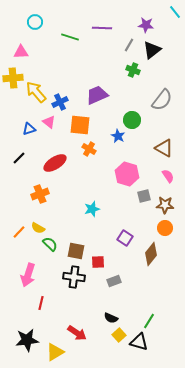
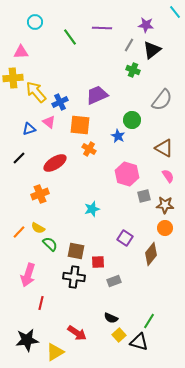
green line at (70, 37): rotated 36 degrees clockwise
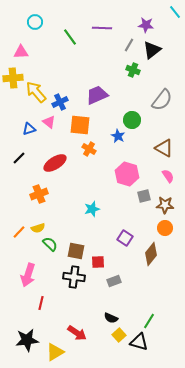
orange cross at (40, 194): moved 1 px left
yellow semicircle at (38, 228): rotated 48 degrees counterclockwise
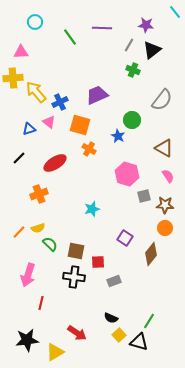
orange square at (80, 125): rotated 10 degrees clockwise
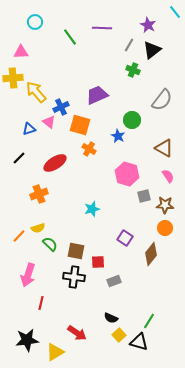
purple star at (146, 25): moved 2 px right; rotated 21 degrees clockwise
blue cross at (60, 102): moved 1 px right, 5 px down
orange line at (19, 232): moved 4 px down
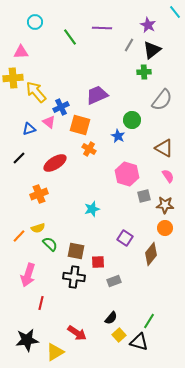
green cross at (133, 70): moved 11 px right, 2 px down; rotated 24 degrees counterclockwise
black semicircle at (111, 318): rotated 72 degrees counterclockwise
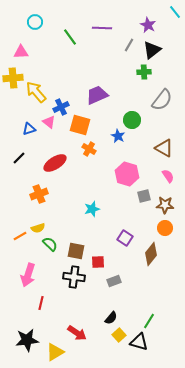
orange line at (19, 236): moved 1 px right; rotated 16 degrees clockwise
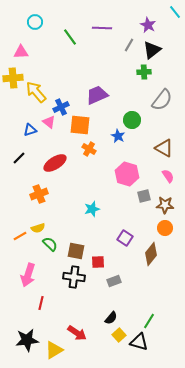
orange square at (80, 125): rotated 10 degrees counterclockwise
blue triangle at (29, 129): moved 1 px right, 1 px down
yellow triangle at (55, 352): moved 1 px left, 2 px up
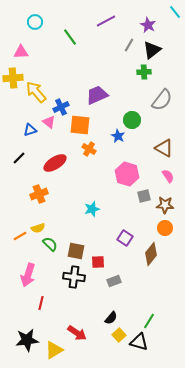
purple line at (102, 28): moved 4 px right, 7 px up; rotated 30 degrees counterclockwise
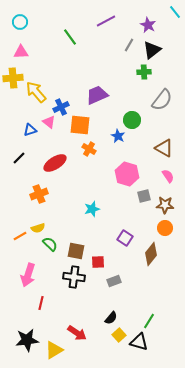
cyan circle at (35, 22): moved 15 px left
